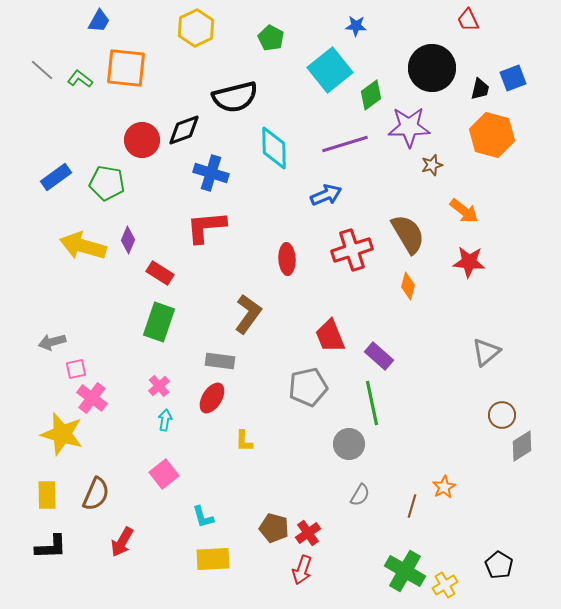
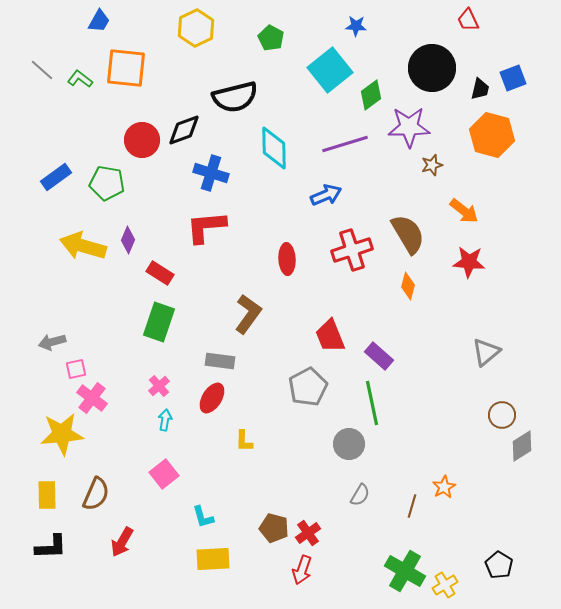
gray pentagon at (308, 387): rotated 15 degrees counterclockwise
yellow star at (62, 434): rotated 21 degrees counterclockwise
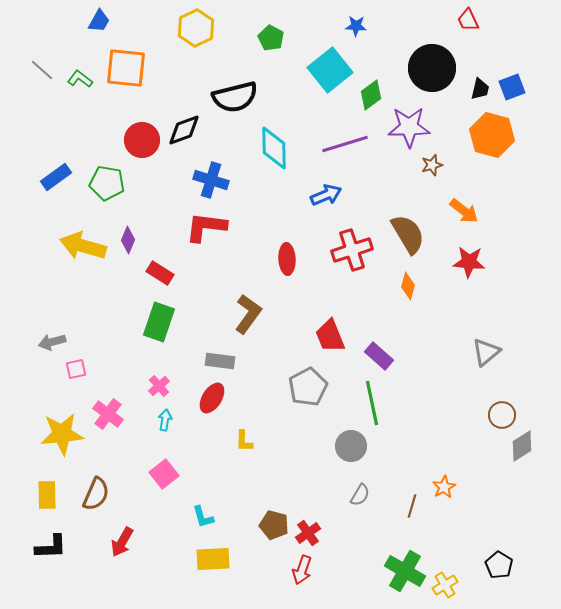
blue square at (513, 78): moved 1 px left, 9 px down
blue cross at (211, 173): moved 7 px down
red L-shape at (206, 227): rotated 12 degrees clockwise
pink cross at (92, 398): moved 16 px right, 16 px down
gray circle at (349, 444): moved 2 px right, 2 px down
brown pentagon at (274, 528): moved 3 px up
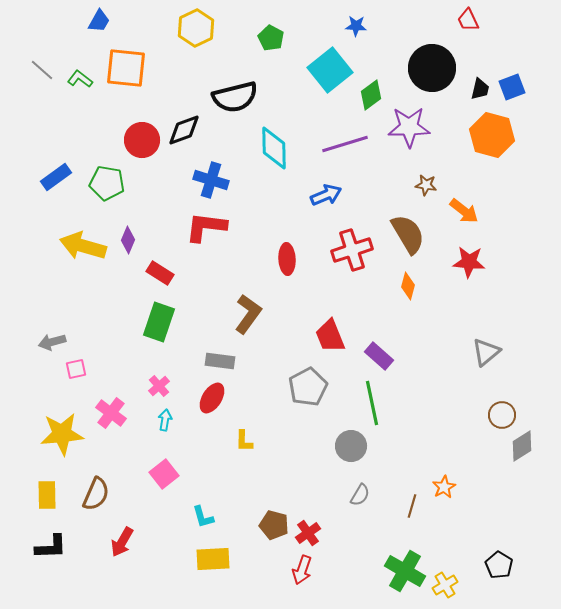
brown star at (432, 165): moved 6 px left, 20 px down; rotated 25 degrees clockwise
pink cross at (108, 414): moved 3 px right, 1 px up
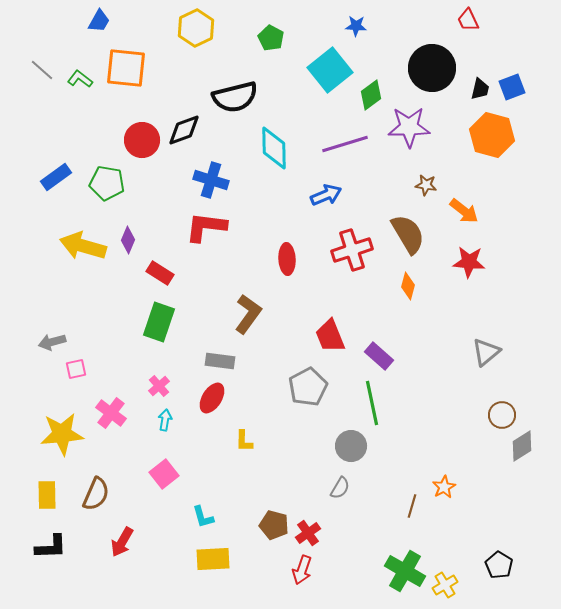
gray semicircle at (360, 495): moved 20 px left, 7 px up
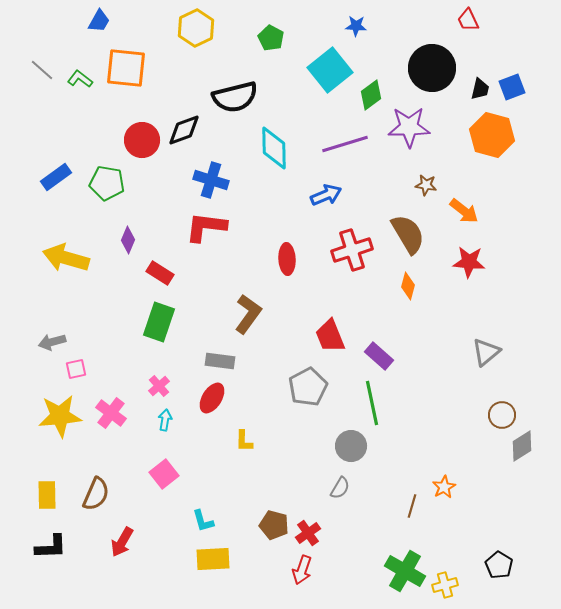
yellow arrow at (83, 246): moved 17 px left, 12 px down
yellow star at (62, 434): moved 2 px left, 18 px up
cyan L-shape at (203, 517): moved 4 px down
yellow cross at (445, 585): rotated 15 degrees clockwise
